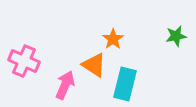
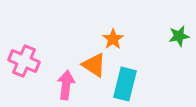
green star: moved 3 px right
pink arrow: moved 1 px right; rotated 16 degrees counterclockwise
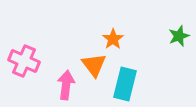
green star: rotated 10 degrees counterclockwise
orange triangle: rotated 20 degrees clockwise
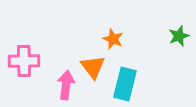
orange star: rotated 15 degrees counterclockwise
pink cross: rotated 24 degrees counterclockwise
orange triangle: moved 1 px left, 2 px down
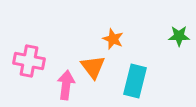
green star: rotated 20 degrees clockwise
pink cross: moved 5 px right; rotated 12 degrees clockwise
cyan rectangle: moved 10 px right, 3 px up
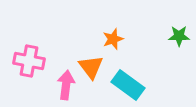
orange star: rotated 30 degrees clockwise
orange triangle: moved 2 px left
cyan rectangle: moved 7 px left, 4 px down; rotated 68 degrees counterclockwise
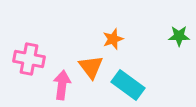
pink cross: moved 2 px up
pink arrow: moved 4 px left
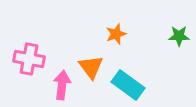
orange star: moved 3 px right, 5 px up
